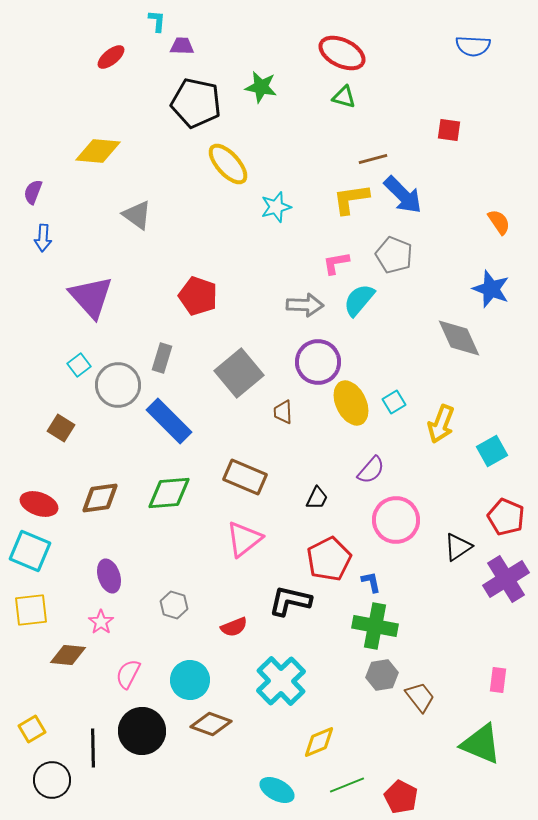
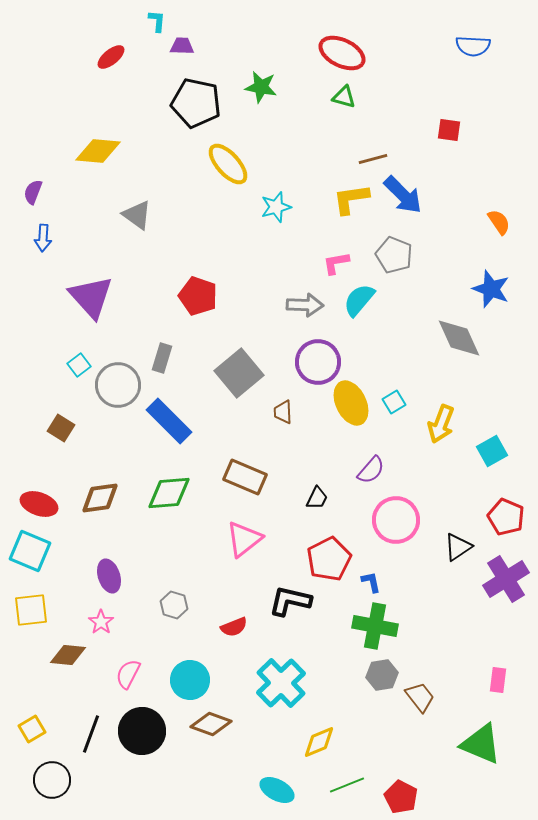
cyan cross at (281, 681): moved 2 px down
black line at (93, 748): moved 2 px left, 14 px up; rotated 21 degrees clockwise
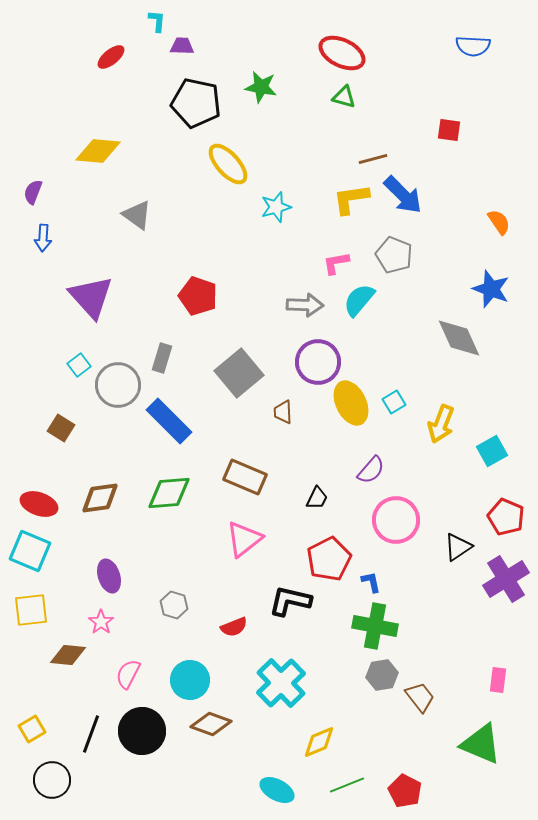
red pentagon at (401, 797): moved 4 px right, 6 px up
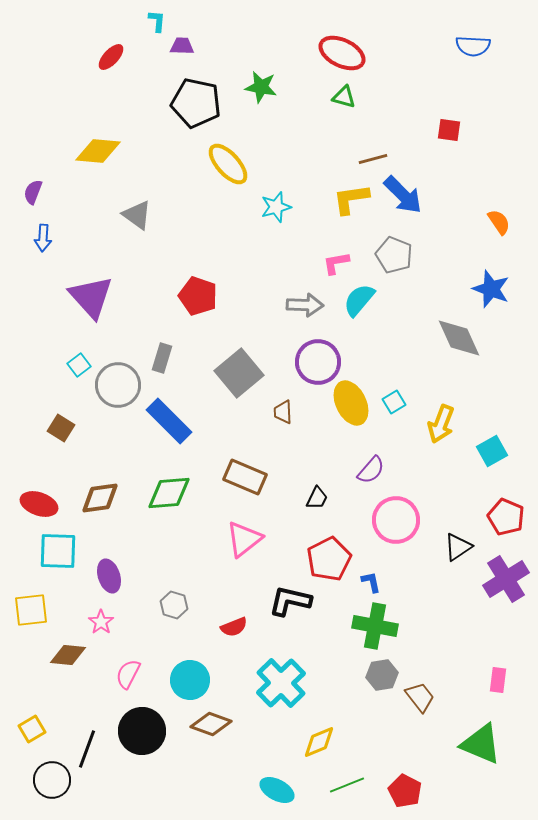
red ellipse at (111, 57): rotated 8 degrees counterclockwise
cyan square at (30, 551): moved 28 px right; rotated 21 degrees counterclockwise
black line at (91, 734): moved 4 px left, 15 px down
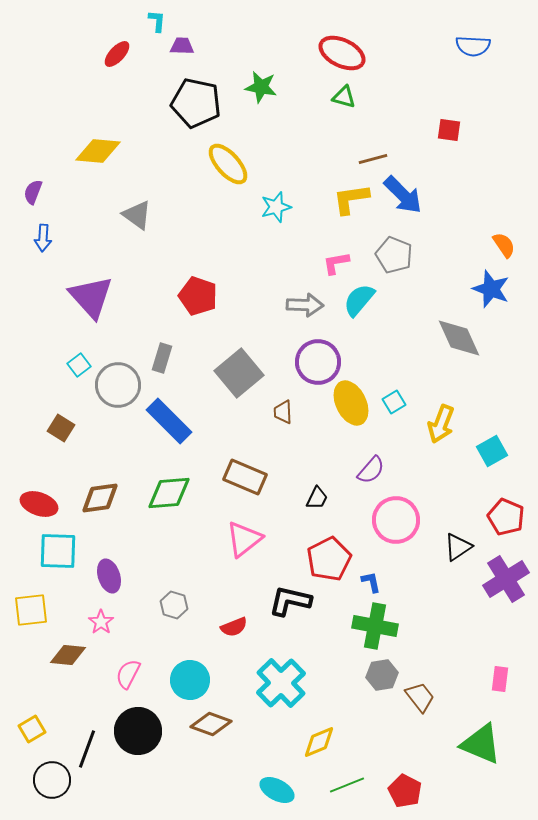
red ellipse at (111, 57): moved 6 px right, 3 px up
orange semicircle at (499, 222): moved 5 px right, 23 px down
pink rectangle at (498, 680): moved 2 px right, 1 px up
black circle at (142, 731): moved 4 px left
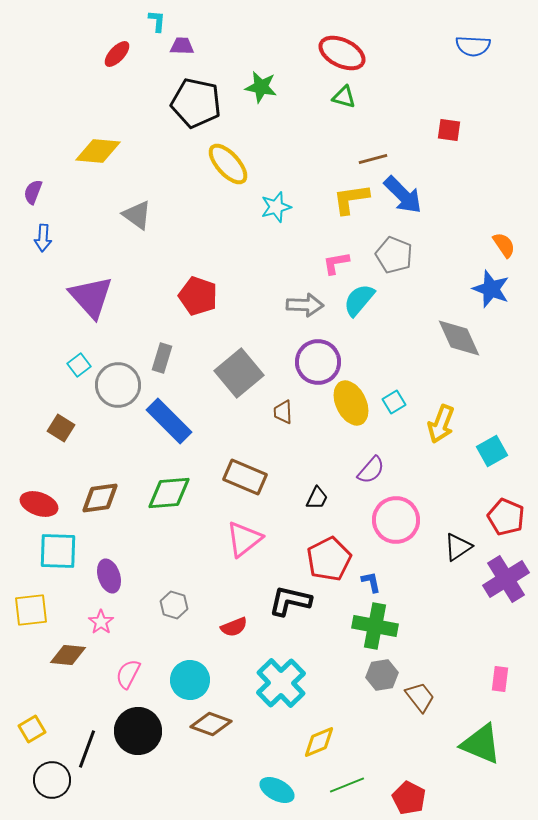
red pentagon at (405, 791): moved 4 px right, 7 px down
